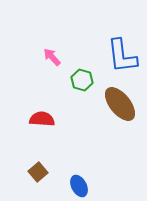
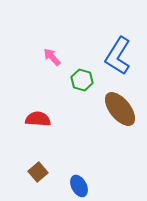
blue L-shape: moved 4 px left; rotated 39 degrees clockwise
brown ellipse: moved 5 px down
red semicircle: moved 4 px left
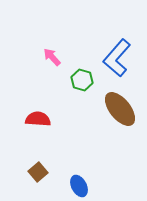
blue L-shape: moved 1 px left, 2 px down; rotated 9 degrees clockwise
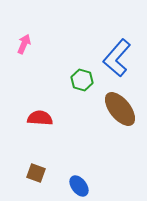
pink arrow: moved 28 px left, 13 px up; rotated 66 degrees clockwise
red semicircle: moved 2 px right, 1 px up
brown square: moved 2 px left, 1 px down; rotated 30 degrees counterclockwise
blue ellipse: rotated 10 degrees counterclockwise
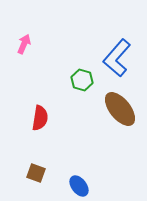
red semicircle: rotated 95 degrees clockwise
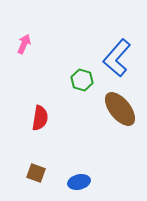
blue ellipse: moved 4 px up; rotated 65 degrees counterclockwise
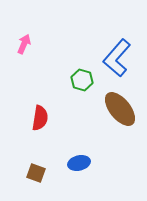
blue ellipse: moved 19 px up
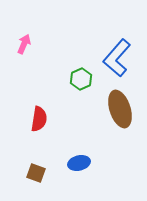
green hexagon: moved 1 px left, 1 px up; rotated 20 degrees clockwise
brown ellipse: rotated 21 degrees clockwise
red semicircle: moved 1 px left, 1 px down
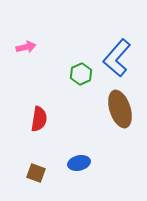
pink arrow: moved 2 px right, 3 px down; rotated 54 degrees clockwise
green hexagon: moved 5 px up
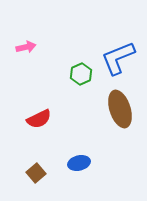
blue L-shape: moved 1 px right; rotated 27 degrees clockwise
red semicircle: rotated 55 degrees clockwise
brown square: rotated 30 degrees clockwise
